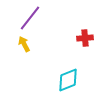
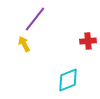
purple line: moved 5 px right, 1 px down
red cross: moved 3 px right, 3 px down
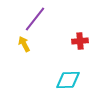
red cross: moved 8 px left
cyan diamond: rotated 20 degrees clockwise
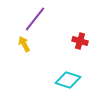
red cross: rotated 21 degrees clockwise
cyan diamond: rotated 20 degrees clockwise
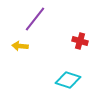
yellow arrow: moved 4 px left, 2 px down; rotated 56 degrees counterclockwise
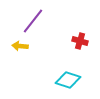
purple line: moved 2 px left, 2 px down
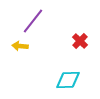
red cross: rotated 28 degrees clockwise
cyan diamond: rotated 20 degrees counterclockwise
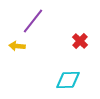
yellow arrow: moved 3 px left
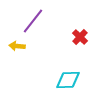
red cross: moved 4 px up
